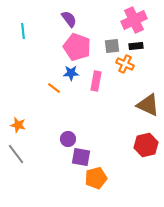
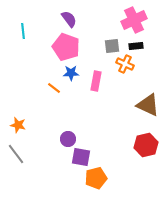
pink pentagon: moved 11 px left
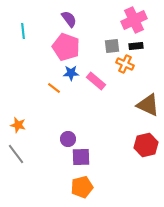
pink rectangle: rotated 60 degrees counterclockwise
purple square: rotated 12 degrees counterclockwise
orange pentagon: moved 14 px left, 9 px down
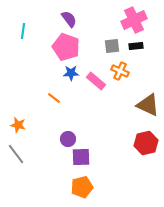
cyan line: rotated 14 degrees clockwise
orange cross: moved 5 px left, 7 px down
orange line: moved 10 px down
red hexagon: moved 2 px up
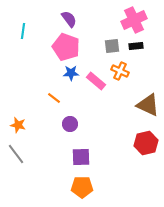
purple circle: moved 2 px right, 15 px up
orange pentagon: rotated 15 degrees clockwise
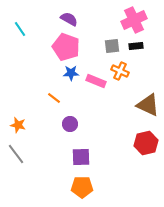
purple semicircle: rotated 24 degrees counterclockwise
cyan line: moved 3 px left, 2 px up; rotated 42 degrees counterclockwise
pink rectangle: rotated 18 degrees counterclockwise
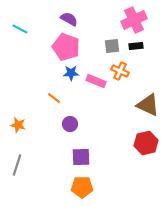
cyan line: rotated 28 degrees counterclockwise
gray line: moved 1 px right, 11 px down; rotated 55 degrees clockwise
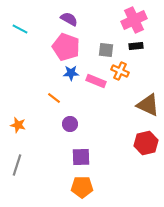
gray square: moved 6 px left, 4 px down; rotated 14 degrees clockwise
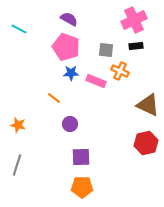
cyan line: moved 1 px left
